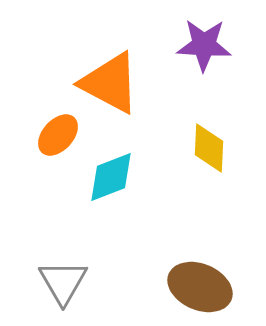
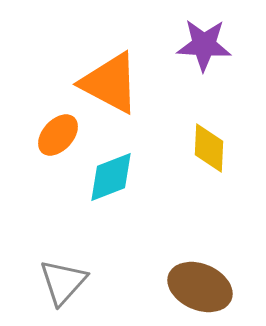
gray triangle: rotated 12 degrees clockwise
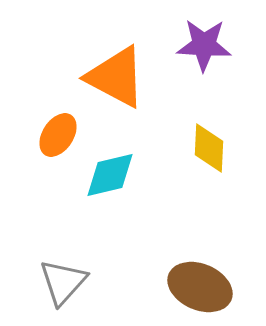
orange triangle: moved 6 px right, 6 px up
orange ellipse: rotated 9 degrees counterclockwise
cyan diamond: moved 1 px left, 2 px up; rotated 8 degrees clockwise
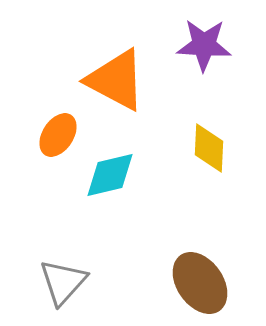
orange triangle: moved 3 px down
brown ellipse: moved 4 px up; rotated 32 degrees clockwise
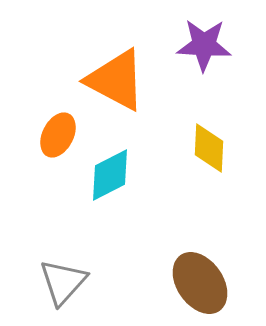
orange ellipse: rotated 6 degrees counterclockwise
cyan diamond: rotated 14 degrees counterclockwise
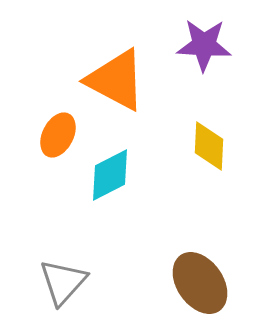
yellow diamond: moved 2 px up
